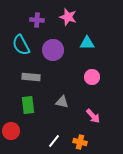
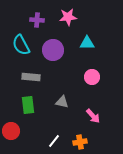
pink star: rotated 24 degrees counterclockwise
orange cross: rotated 24 degrees counterclockwise
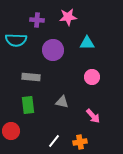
cyan semicircle: moved 5 px left, 5 px up; rotated 60 degrees counterclockwise
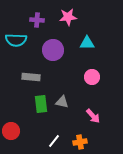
green rectangle: moved 13 px right, 1 px up
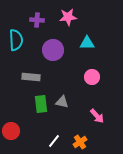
cyan semicircle: rotated 95 degrees counterclockwise
pink arrow: moved 4 px right
orange cross: rotated 24 degrees counterclockwise
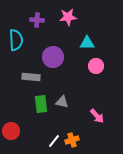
purple circle: moved 7 px down
pink circle: moved 4 px right, 11 px up
orange cross: moved 8 px left, 2 px up; rotated 16 degrees clockwise
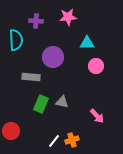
purple cross: moved 1 px left, 1 px down
green rectangle: rotated 30 degrees clockwise
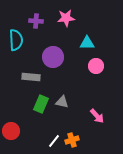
pink star: moved 2 px left, 1 px down
